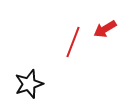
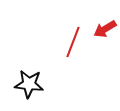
black star: rotated 24 degrees clockwise
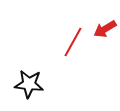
red line: rotated 8 degrees clockwise
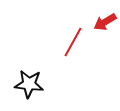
red arrow: moved 7 px up
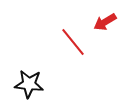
red line: rotated 68 degrees counterclockwise
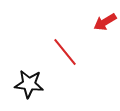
red line: moved 8 px left, 10 px down
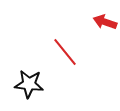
red arrow: rotated 50 degrees clockwise
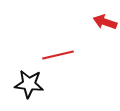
red line: moved 7 px left, 3 px down; rotated 64 degrees counterclockwise
